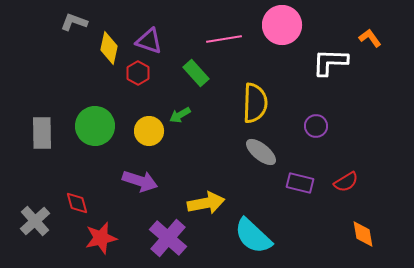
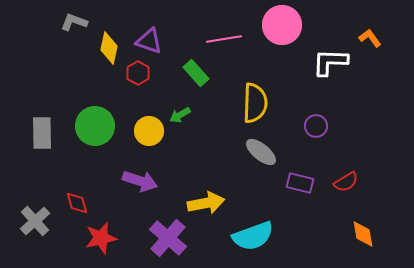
cyan semicircle: rotated 63 degrees counterclockwise
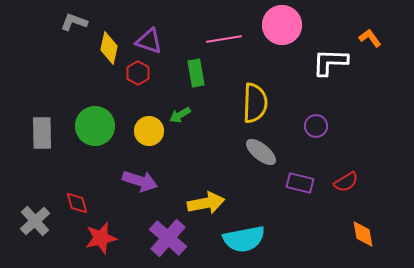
green rectangle: rotated 32 degrees clockwise
cyan semicircle: moved 9 px left, 3 px down; rotated 9 degrees clockwise
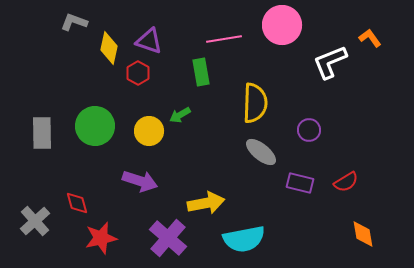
white L-shape: rotated 24 degrees counterclockwise
green rectangle: moved 5 px right, 1 px up
purple circle: moved 7 px left, 4 px down
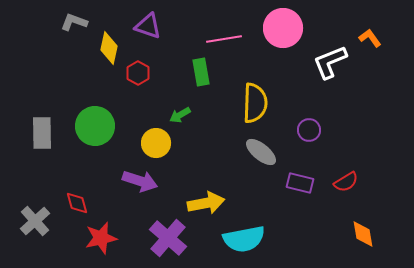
pink circle: moved 1 px right, 3 px down
purple triangle: moved 1 px left, 15 px up
yellow circle: moved 7 px right, 12 px down
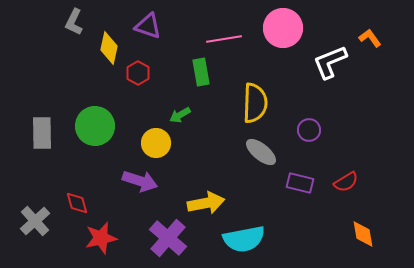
gray L-shape: rotated 84 degrees counterclockwise
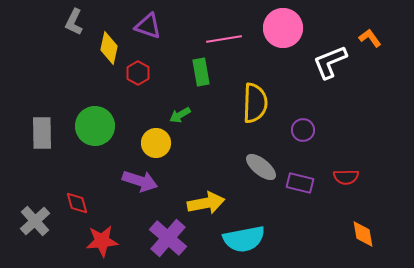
purple circle: moved 6 px left
gray ellipse: moved 15 px down
red semicircle: moved 5 px up; rotated 30 degrees clockwise
red star: moved 1 px right, 3 px down; rotated 8 degrees clockwise
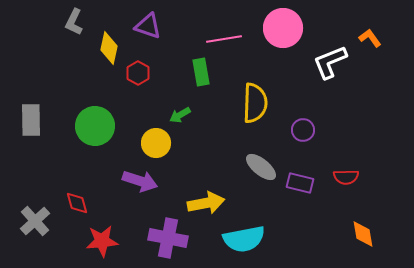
gray rectangle: moved 11 px left, 13 px up
purple cross: rotated 30 degrees counterclockwise
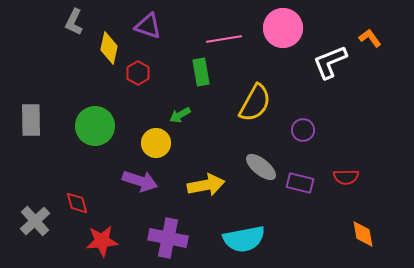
yellow semicircle: rotated 27 degrees clockwise
yellow arrow: moved 18 px up
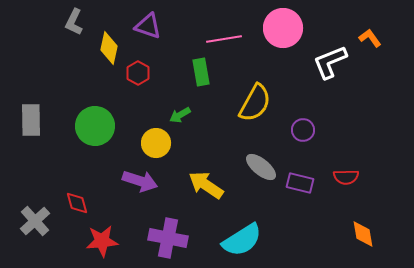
yellow arrow: rotated 135 degrees counterclockwise
cyan semicircle: moved 2 px left, 1 px down; rotated 21 degrees counterclockwise
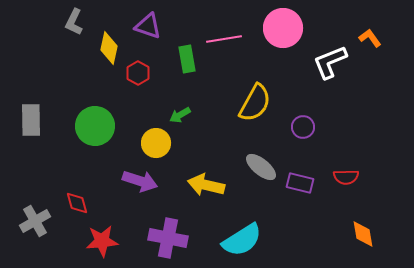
green rectangle: moved 14 px left, 13 px up
purple circle: moved 3 px up
yellow arrow: rotated 21 degrees counterclockwise
gray cross: rotated 12 degrees clockwise
